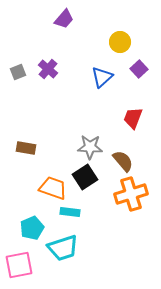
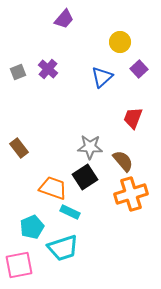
brown rectangle: moved 7 px left; rotated 42 degrees clockwise
cyan rectangle: rotated 18 degrees clockwise
cyan pentagon: moved 1 px up
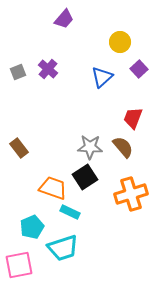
brown semicircle: moved 14 px up
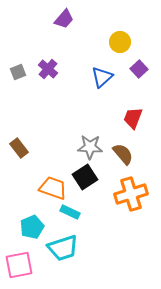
brown semicircle: moved 7 px down
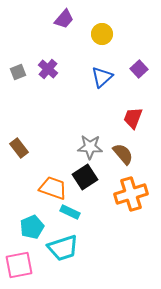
yellow circle: moved 18 px left, 8 px up
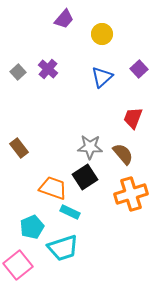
gray square: rotated 21 degrees counterclockwise
pink square: moved 1 px left; rotated 28 degrees counterclockwise
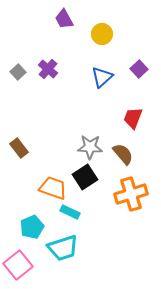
purple trapezoid: rotated 110 degrees clockwise
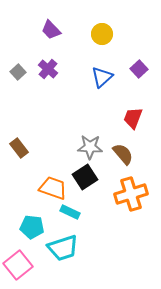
purple trapezoid: moved 13 px left, 11 px down; rotated 15 degrees counterclockwise
cyan pentagon: rotated 30 degrees clockwise
